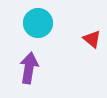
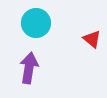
cyan circle: moved 2 px left
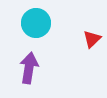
red triangle: rotated 36 degrees clockwise
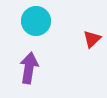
cyan circle: moved 2 px up
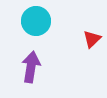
purple arrow: moved 2 px right, 1 px up
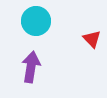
red triangle: rotated 30 degrees counterclockwise
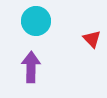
purple arrow: rotated 8 degrees counterclockwise
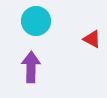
red triangle: rotated 18 degrees counterclockwise
